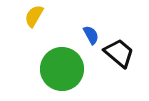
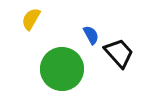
yellow semicircle: moved 3 px left, 3 px down
black trapezoid: rotated 8 degrees clockwise
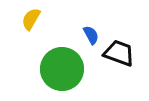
black trapezoid: rotated 28 degrees counterclockwise
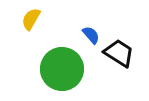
blue semicircle: rotated 12 degrees counterclockwise
black trapezoid: rotated 12 degrees clockwise
